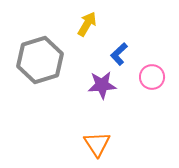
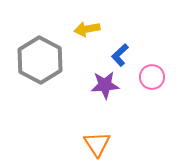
yellow arrow: moved 5 px down; rotated 130 degrees counterclockwise
blue L-shape: moved 1 px right, 1 px down
gray hexagon: rotated 15 degrees counterclockwise
purple star: moved 3 px right
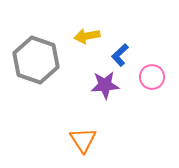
yellow arrow: moved 7 px down
gray hexagon: moved 4 px left; rotated 9 degrees counterclockwise
orange triangle: moved 14 px left, 4 px up
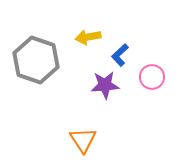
yellow arrow: moved 1 px right, 1 px down
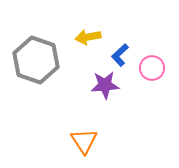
pink circle: moved 9 px up
orange triangle: moved 1 px right, 1 px down
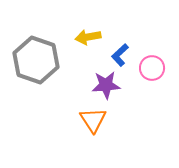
purple star: moved 1 px right
orange triangle: moved 9 px right, 21 px up
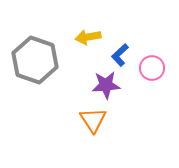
gray hexagon: moved 1 px left
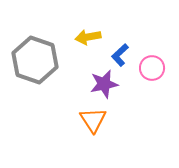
purple star: moved 2 px left, 1 px up; rotated 8 degrees counterclockwise
